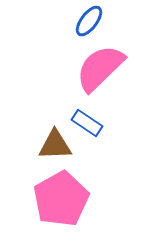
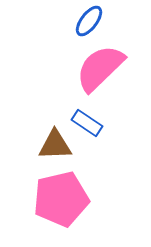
pink pentagon: rotated 16 degrees clockwise
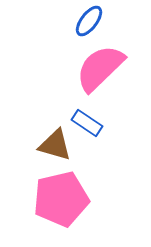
brown triangle: rotated 18 degrees clockwise
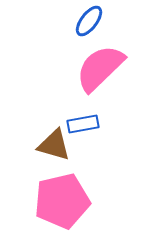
blue rectangle: moved 4 px left, 1 px down; rotated 44 degrees counterclockwise
brown triangle: moved 1 px left
pink pentagon: moved 1 px right, 2 px down
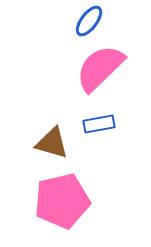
blue rectangle: moved 16 px right
brown triangle: moved 2 px left, 2 px up
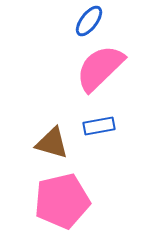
blue rectangle: moved 2 px down
